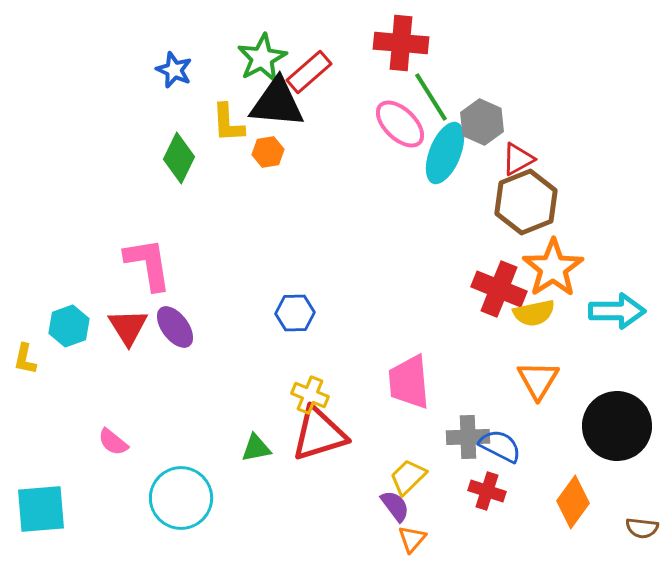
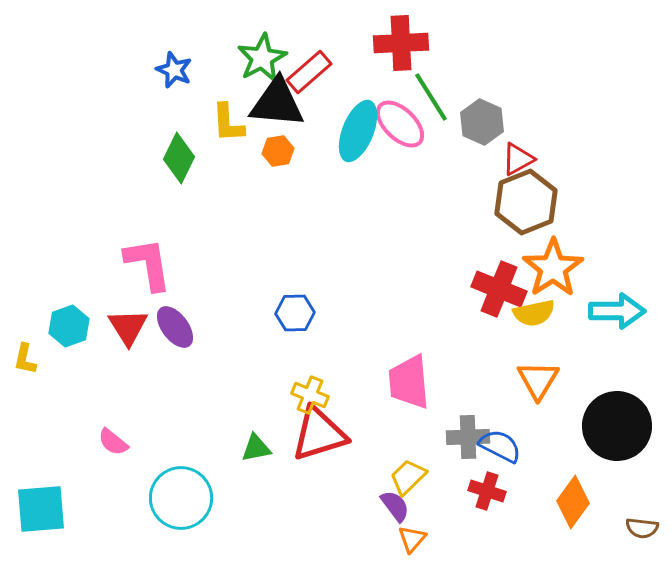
red cross at (401, 43): rotated 8 degrees counterclockwise
orange hexagon at (268, 152): moved 10 px right, 1 px up
cyan ellipse at (445, 153): moved 87 px left, 22 px up
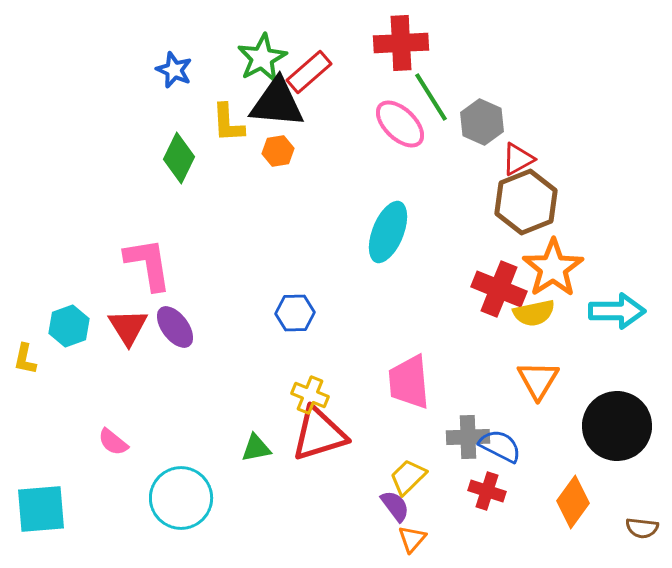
cyan ellipse at (358, 131): moved 30 px right, 101 px down
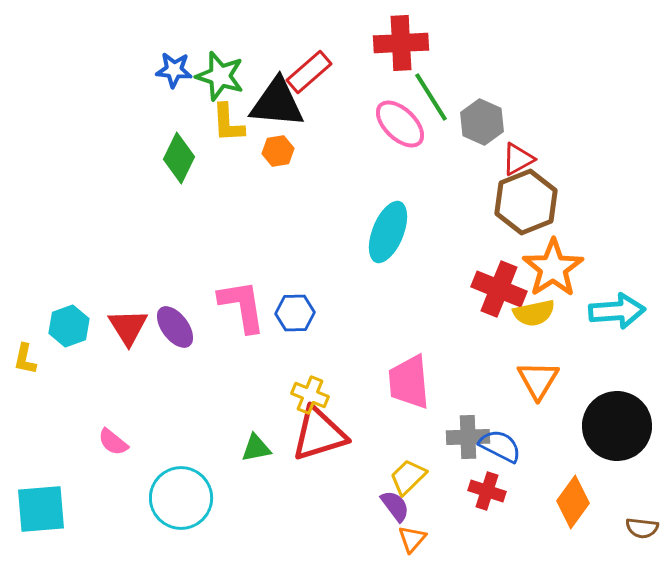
green star at (262, 58): moved 42 px left, 18 px down; rotated 27 degrees counterclockwise
blue star at (174, 70): rotated 18 degrees counterclockwise
pink L-shape at (148, 264): moved 94 px right, 42 px down
cyan arrow at (617, 311): rotated 4 degrees counterclockwise
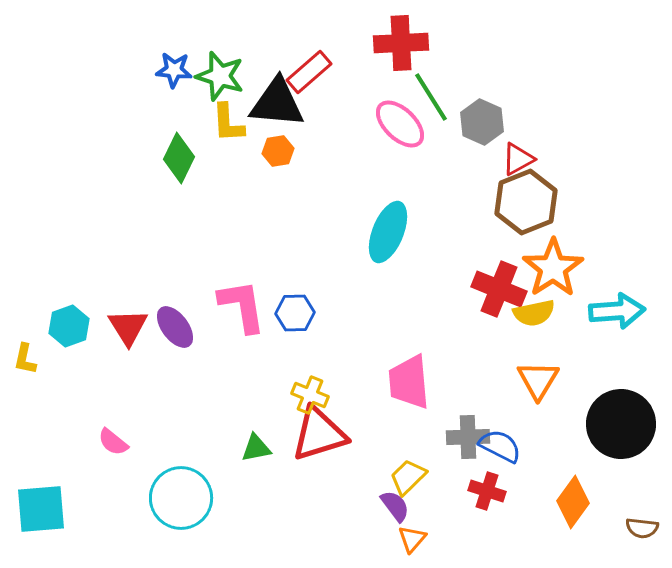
black circle at (617, 426): moved 4 px right, 2 px up
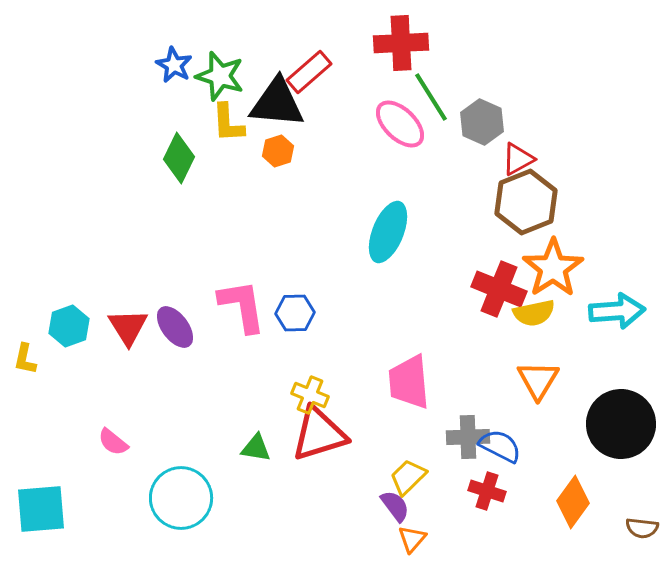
blue star at (174, 70): moved 5 px up; rotated 24 degrees clockwise
orange hexagon at (278, 151): rotated 8 degrees counterclockwise
green triangle at (256, 448): rotated 20 degrees clockwise
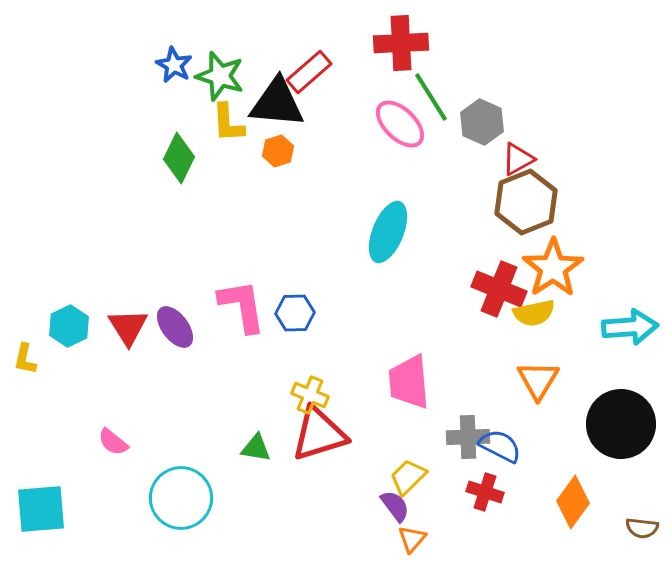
cyan arrow at (617, 311): moved 13 px right, 16 px down
cyan hexagon at (69, 326): rotated 6 degrees counterclockwise
red cross at (487, 491): moved 2 px left, 1 px down
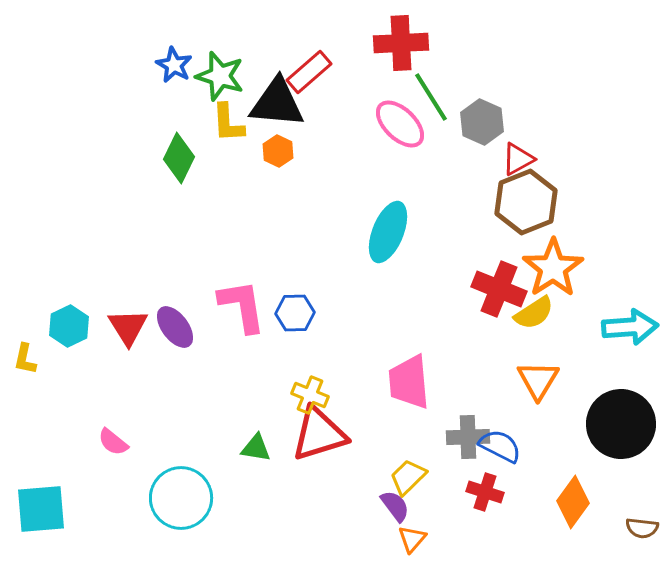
orange hexagon at (278, 151): rotated 16 degrees counterclockwise
yellow semicircle at (534, 313): rotated 21 degrees counterclockwise
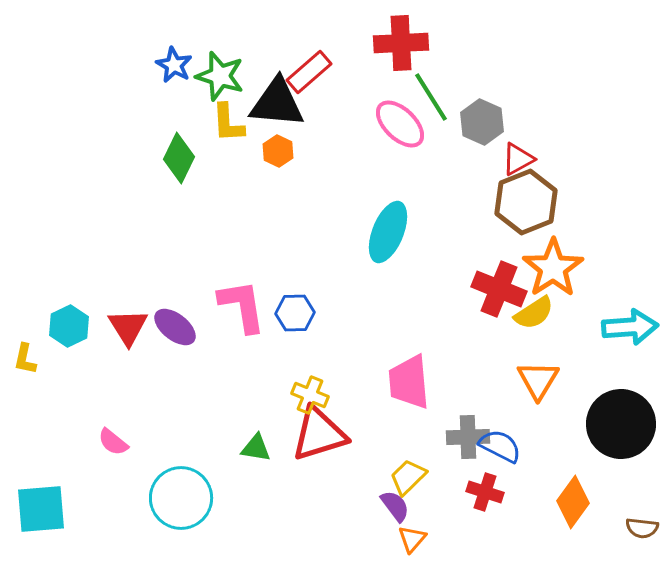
purple ellipse at (175, 327): rotated 15 degrees counterclockwise
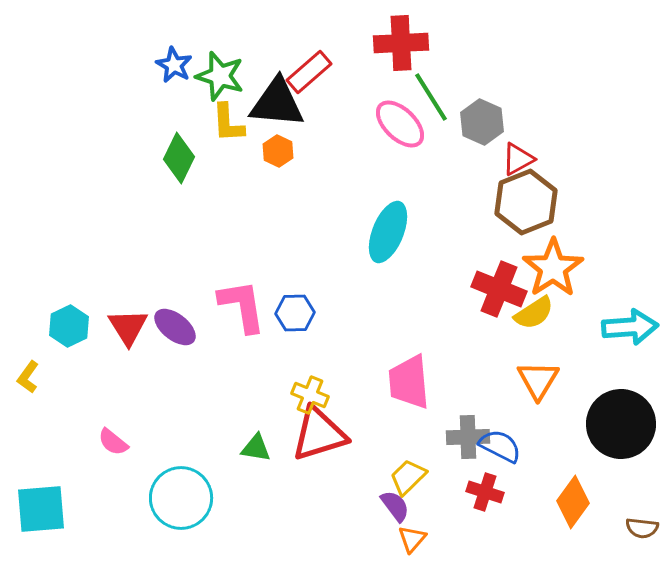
yellow L-shape at (25, 359): moved 3 px right, 18 px down; rotated 24 degrees clockwise
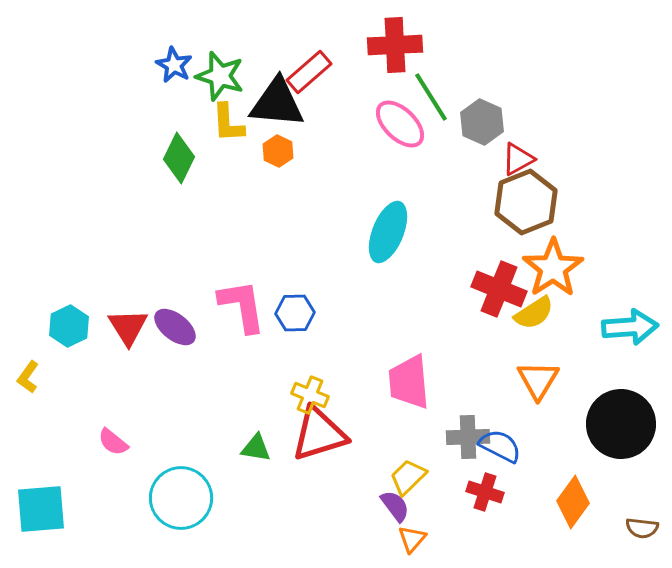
red cross at (401, 43): moved 6 px left, 2 px down
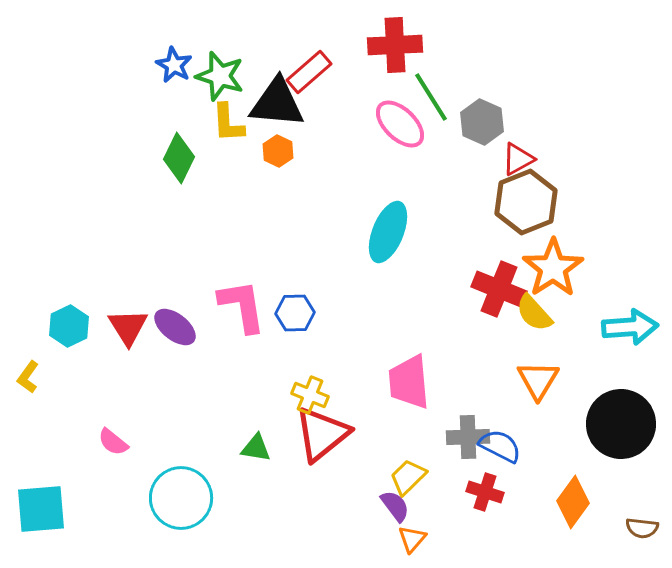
yellow semicircle at (534, 313): rotated 81 degrees clockwise
red triangle at (319, 434): moved 3 px right; rotated 22 degrees counterclockwise
